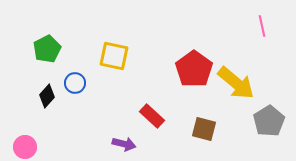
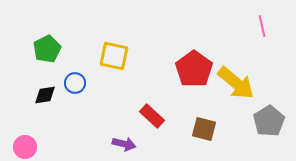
black diamond: moved 2 px left, 1 px up; rotated 40 degrees clockwise
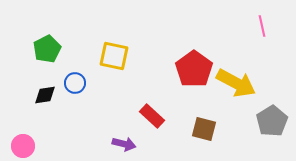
yellow arrow: rotated 12 degrees counterclockwise
gray pentagon: moved 3 px right
pink circle: moved 2 px left, 1 px up
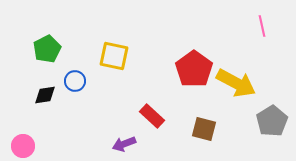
blue circle: moved 2 px up
purple arrow: rotated 145 degrees clockwise
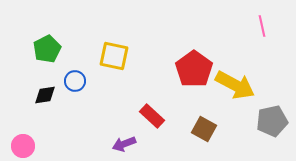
yellow arrow: moved 1 px left, 2 px down
gray pentagon: rotated 20 degrees clockwise
brown square: rotated 15 degrees clockwise
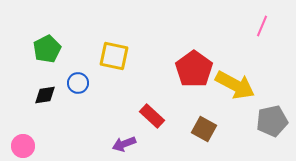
pink line: rotated 35 degrees clockwise
blue circle: moved 3 px right, 2 px down
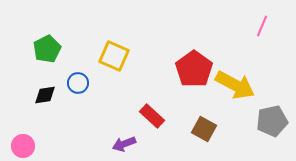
yellow square: rotated 12 degrees clockwise
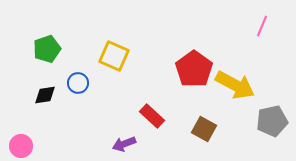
green pentagon: rotated 8 degrees clockwise
pink circle: moved 2 px left
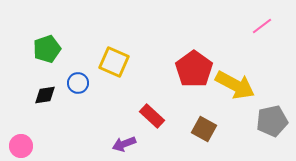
pink line: rotated 30 degrees clockwise
yellow square: moved 6 px down
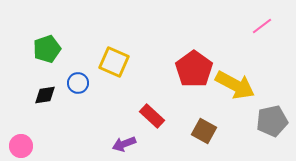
brown square: moved 2 px down
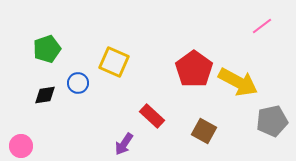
yellow arrow: moved 3 px right, 3 px up
purple arrow: rotated 35 degrees counterclockwise
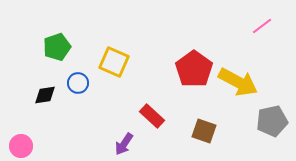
green pentagon: moved 10 px right, 2 px up
brown square: rotated 10 degrees counterclockwise
